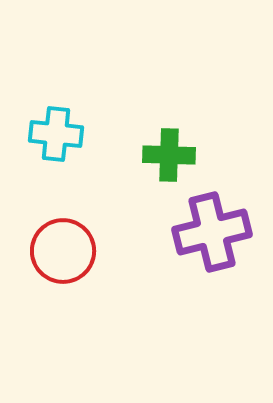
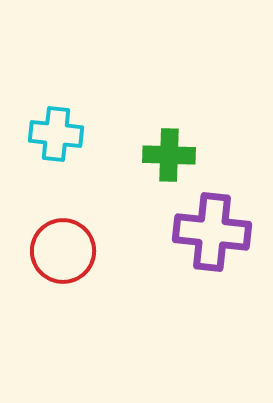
purple cross: rotated 20 degrees clockwise
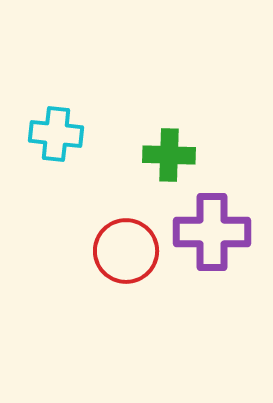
purple cross: rotated 6 degrees counterclockwise
red circle: moved 63 px right
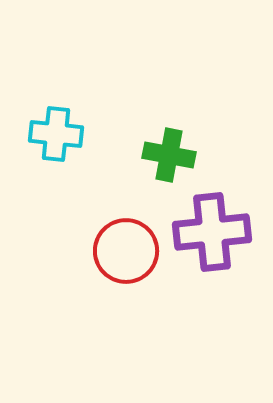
green cross: rotated 9 degrees clockwise
purple cross: rotated 6 degrees counterclockwise
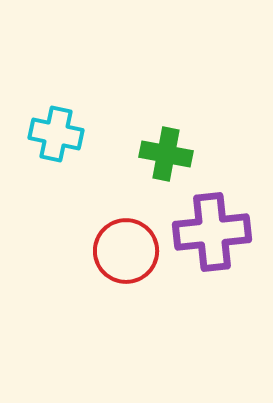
cyan cross: rotated 6 degrees clockwise
green cross: moved 3 px left, 1 px up
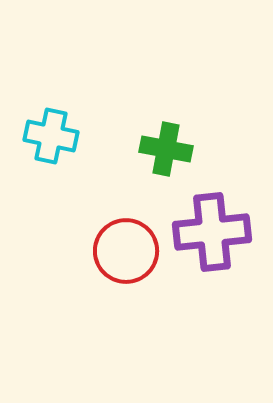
cyan cross: moved 5 px left, 2 px down
green cross: moved 5 px up
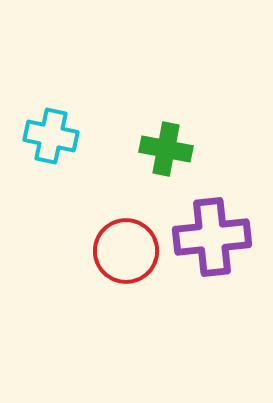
purple cross: moved 5 px down
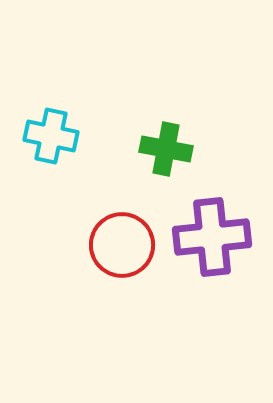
red circle: moved 4 px left, 6 px up
